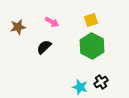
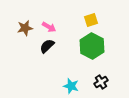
pink arrow: moved 3 px left, 5 px down
brown star: moved 7 px right, 1 px down
black semicircle: moved 3 px right, 1 px up
cyan star: moved 9 px left, 1 px up
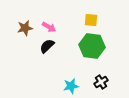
yellow square: rotated 24 degrees clockwise
green hexagon: rotated 20 degrees counterclockwise
cyan star: rotated 28 degrees counterclockwise
